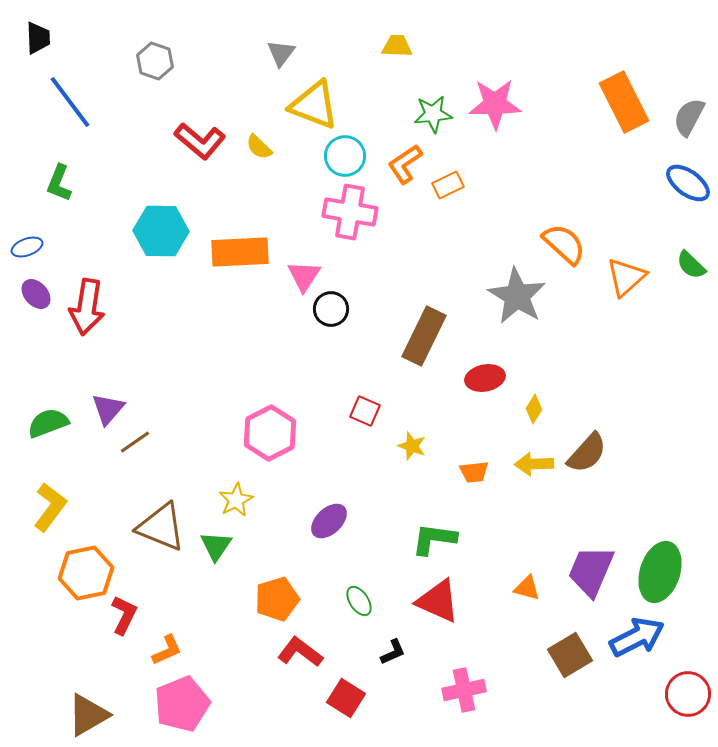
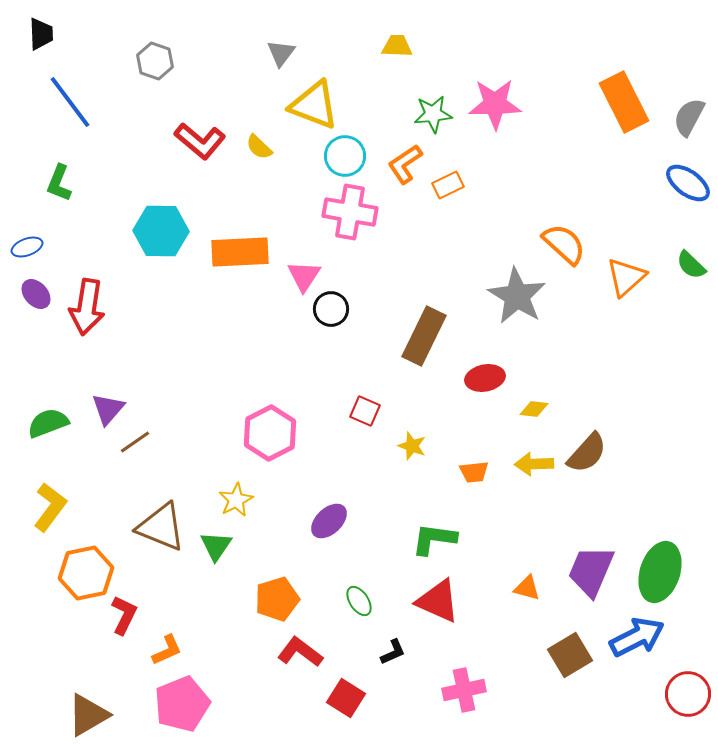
black trapezoid at (38, 38): moved 3 px right, 4 px up
yellow diamond at (534, 409): rotated 64 degrees clockwise
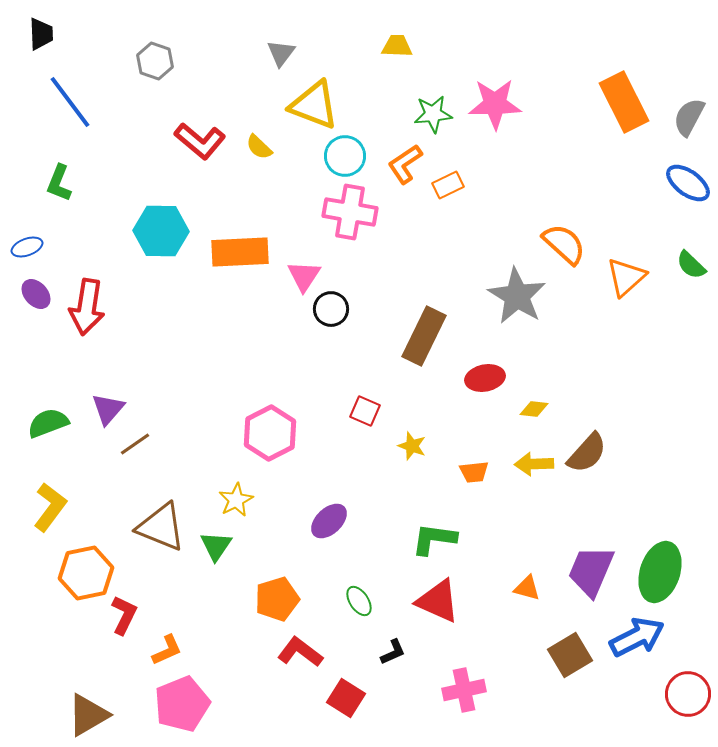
brown line at (135, 442): moved 2 px down
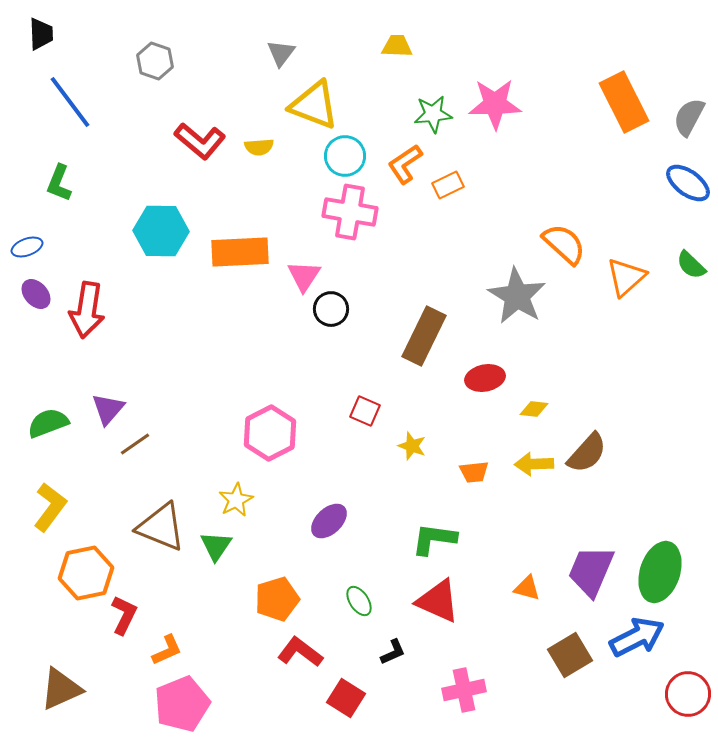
yellow semicircle at (259, 147): rotated 48 degrees counterclockwise
red arrow at (87, 307): moved 3 px down
brown triangle at (88, 715): moved 27 px left, 26 px up; rotated 6 degrees clockwise
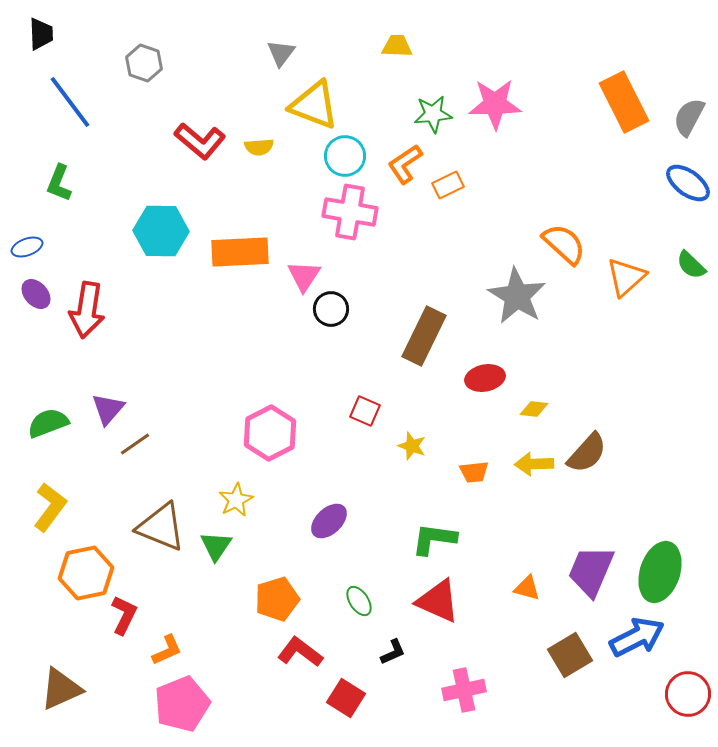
gray hexagon at (155, 61): moved 11 px left, 2 px down
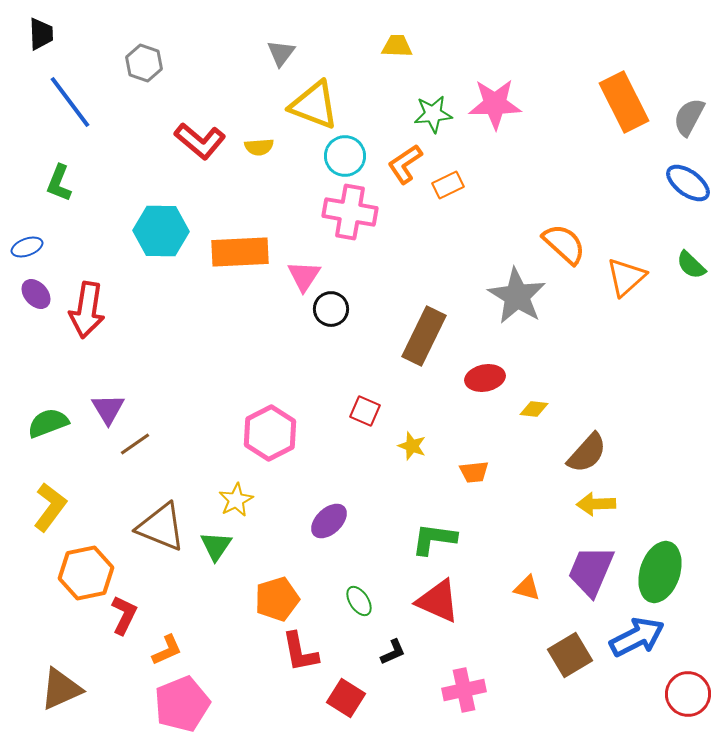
purple triangle at (108, 409): rotated 12 degrees counterclockwise
yellow arrow at (534, 464): moved 62 px right, 40 px down
red L-shape at (300, 652): rotated 138 degrees counterclockwise
